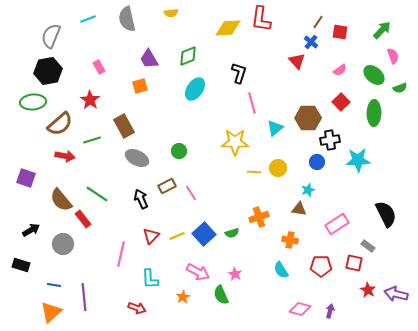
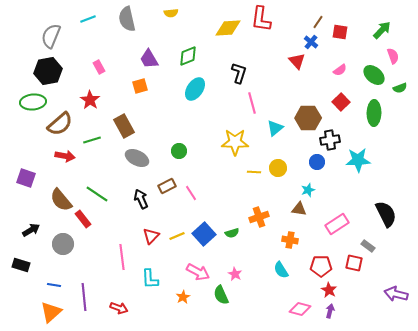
pink line at (121, 254): moved 1 px right, 3 px down; rotated 20 degrees counterclockwise
red star at (368, 290): moved 39 px left
red arrow at (137, 308): moved 18 px left
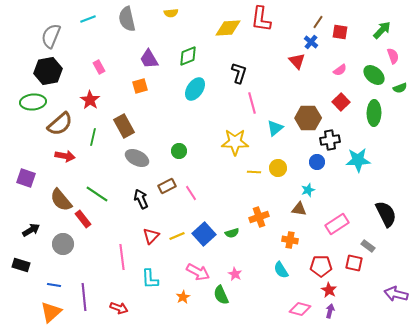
green line at (92, 140): moved 1 px right, 3 px up; rotated 60 degrees counterclockwise
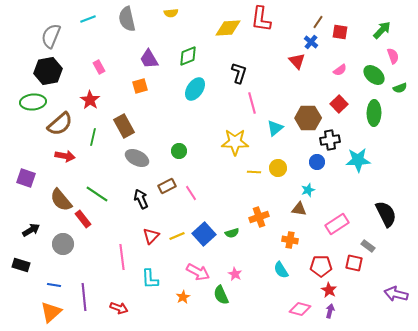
red square at (341, 102): moved 2 px left, 2 px down
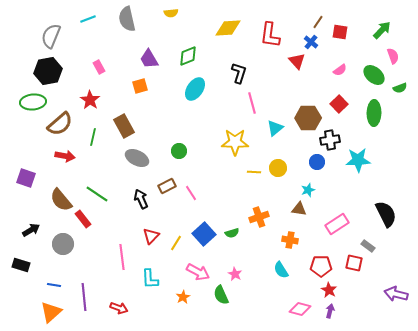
red L-shape at (261, 19): moved 9 px right, 16 px down
yellow line at (177, 236): moved 1 px left, 7 px down; rotated 35 degrees counterclockwise
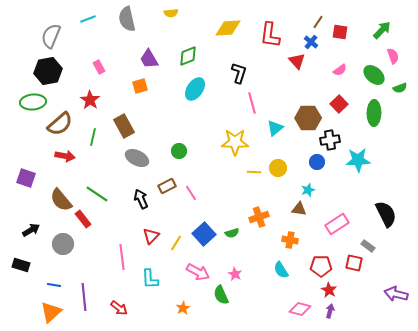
orange star at (183, 297): moved 11 px down
red arrow at (119, 308): rotated 18 degrees clockwise
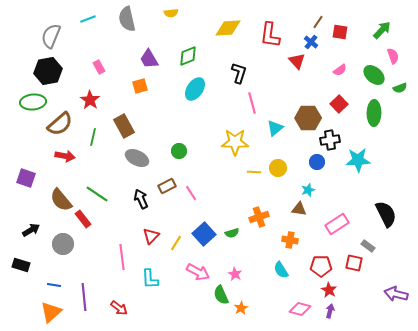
orange star at (183, 308): moved 58 px right
